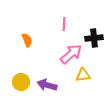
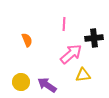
purple arrow: rotated 18 degrees clockwise
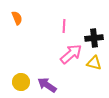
pink line: moved 2 px down
orange semicircle: moved 10 px left, 22 px up
yellow triangle: moved 11 px right, 12 px up; rotated 21 degrees clockwise
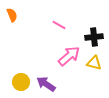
orange semicircle: moved 5 px left, 3 px up
pink line: moved 5 px left, 1 px up; rotated 64 degrees counterclockwise
black cross: moved 1 px up
pink arrow: moved 2 px left, 2 px down
purple arrow: moved 1 px left, 1 px up
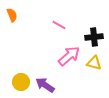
purple arrow: moved 1 px left, 1 px down
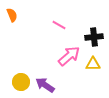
yellow triangle: moved 1 px left, 1 px down; rotated 14 degrees counterclockwise
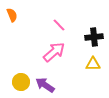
pink line: rotated 16 degrees clockwise
pink arrow: moved 15 px left, 4 px up
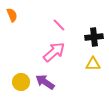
purple arrow: moved 3 px up
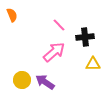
black cross: moved 9 px left
yellow circle: moved 1 px right, 2 px up
